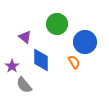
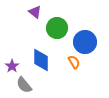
green circle: moved 4 px down
purple triangle: moved 10 px right, 25 px up
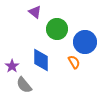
green circle: moved 1 px down
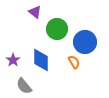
purple star: moved 1 px right, 6 px up
gray semicircle: moved 1 px down
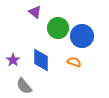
green circle: moved 1 px right, 1 px up
blue circle: moved 3 px left, 6 px up
orange semicircle: rotated 40 degrees counterclockwise
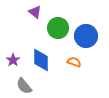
blue circle: moved 4 px right
